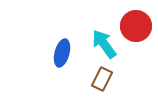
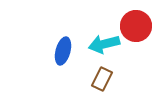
cyan arrow: rotated 68 degrees counterclockwise
blue ellipse: moved 1 px right, 2 px up
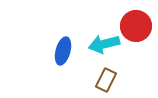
brown rectangle: moved 4 px right, 1 px down
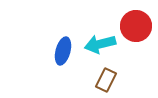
cyan arrow: moved 4 px left
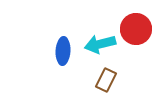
red circle: moved 3 px down
blue ellipse: rotated 12 degrees counterclockwise
